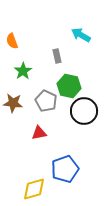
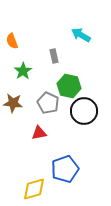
gray rectangle: moved 3 px left
gray pentagon: moved 2 px right, 2 px down
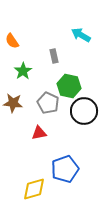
orange semicircle: rotated 14 degrees counterclockwise
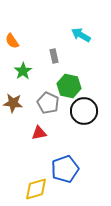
yellow diamond: moved 2 px right
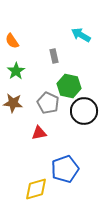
green star: moved 7 px left
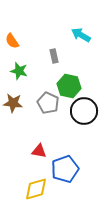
green star: moved 3 px right; rotated 24 degrees counterclockwise
red triangle: moved 18 px down; rotated 21 degrees clockwise
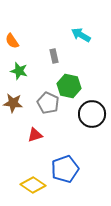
black circle: moved 8 px right, 3 px down
red triangle: moved 4 px left, 16 px up; rotated 28 degrees counterclockwise
yellow diamond: moved 3 px left, 4 px up; rotated 50 degrees clockwise
